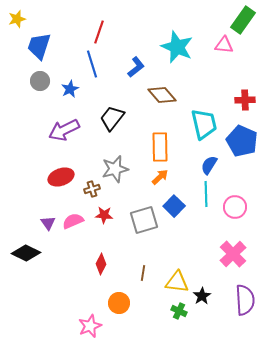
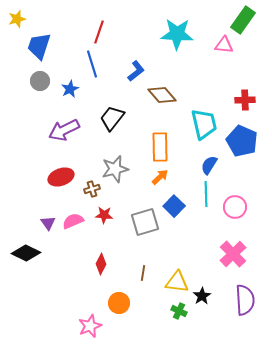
cyan star: moved 13 px up; rotated 20 degrees counterclockwise
blue L-shape: moved 4 px down
gray square: moved 1 px right, 2 px down
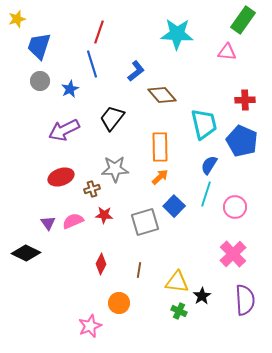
pink triangle: moved 3 px right, 7 px down
gray star: rotated 12 degrees clockwise
cyan line: rotated 20 degrees clockwise
brown line: moved 4 px left, 3 px up
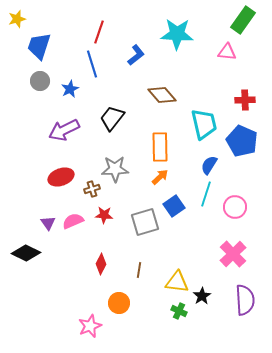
blue L-shape: moved 16 px up
blue square: rotated 10 degrees clockwise
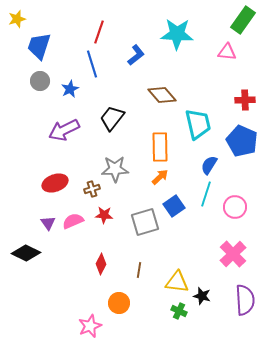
cyan trapezoid: moved 6 px left
red ellipse: moved 6 px left, 6 px down
black star: rotated 24 degrees counterclockwise
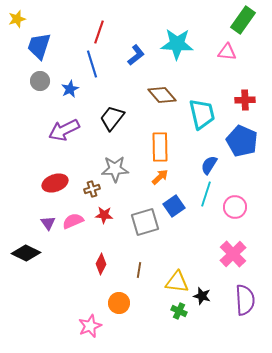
cyan star: moved 10 px down
cyan trapezoid: moved 4 px right, 10 px up
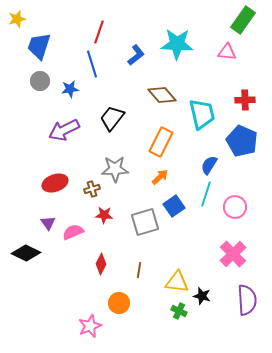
blue star: rotated 18 degrees clockwise
orange rectangle: moved 1 px right, 5 px up; rotated 28 degrees clockwise
pink semicircle: moved 11 px down
purple semicircle: moved 2 px right
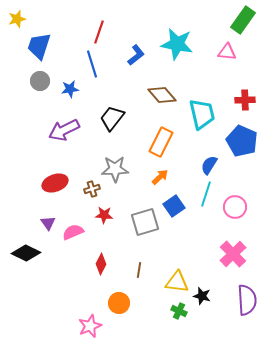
cyan star: rotated 8 degrees clockwise
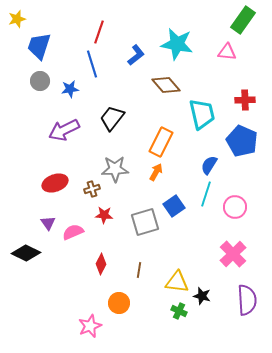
brown diamond: moved 4 px right, 10 px up
orange arrow: moved 4 px left, 5 px up; rotated 18 degrees counterclockwise
